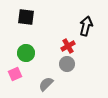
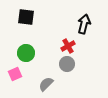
black arrow: moved 2 px left, 2 px up
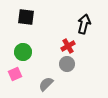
green circle: moved 3 px left, 1 px up
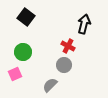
black square: rotated 30 degrees clockwise
red cross: rotated 32 degrees counterclockwise
gray circle: moved 3 px left, 1 px down
gray semicircle: moved 4 px right, 1 px down
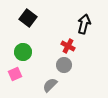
black square: moved 2 px right, 1 px down
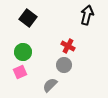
black arrow: moved 3 px right, 9 px up
pink square: moved 5 px right, 2 px up
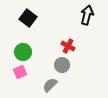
gray circle: moved 2 px left
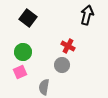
gray semicircle: moved 6 px left, 2 px down; rotated 35 degrees counterclockwise
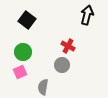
black square: moved 1 px left, 2 px down
gray semicircle: moved 1 px left
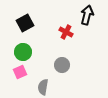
black square: moved 2 px left, 3 px down; rotated 24 degrees clockwise
red cross: moved 2 px left, 14 px up
